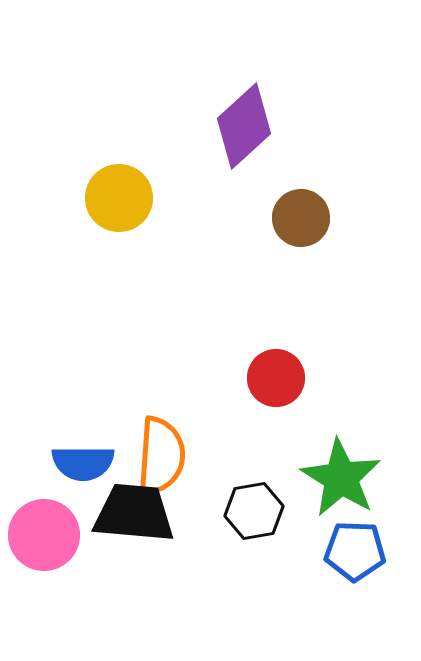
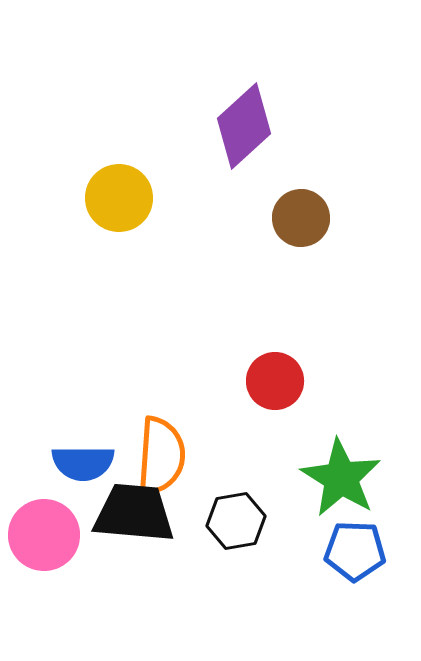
red circle: moved 1 px left, 3 px down
black hexagon: moved 18 px left, 10 px down
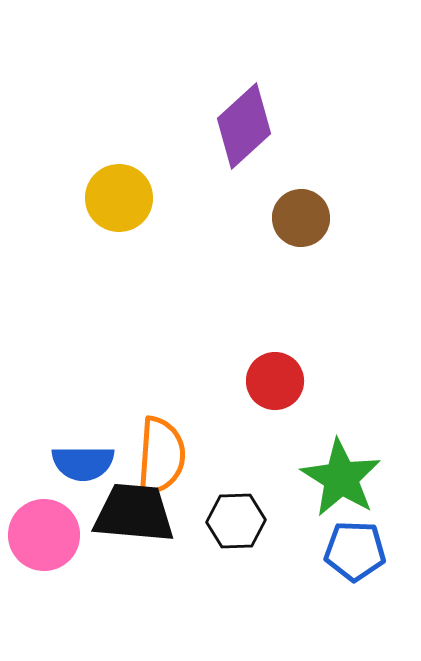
black hexagon: rotated 8 degrees clockwise
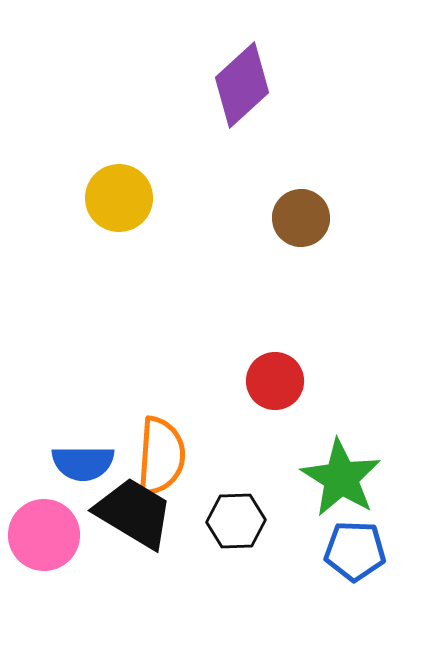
purple diamond: moved 2 px left, 41 px up
black trapezoid: rotated 26 degrees clockwise
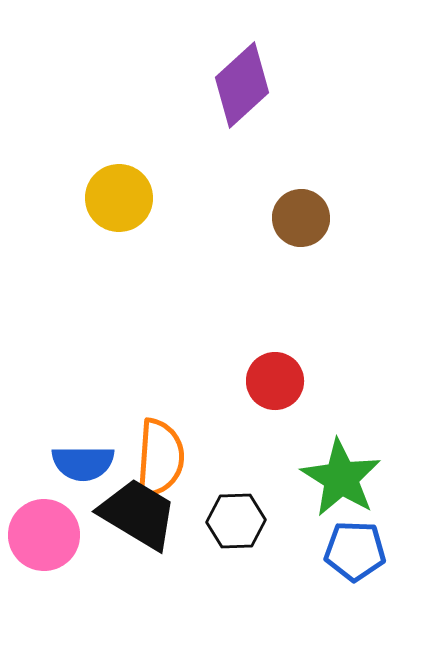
orange semicircle: moved 1 px left, 2 px down
black trapezoid: moved 4 px right, 1 px down
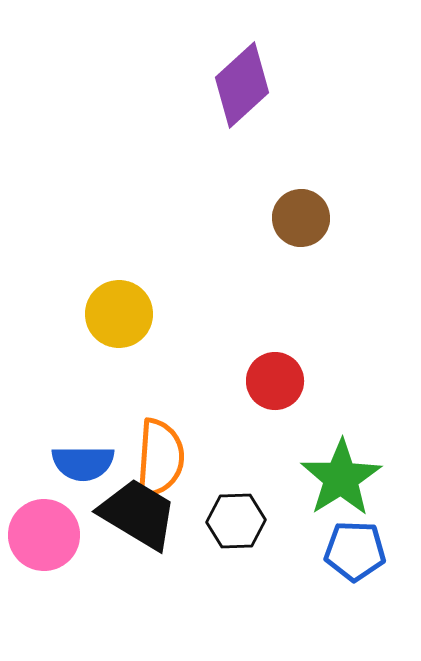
yellow circle: moved 116 px down
green star: rotated 8 degrees clockwise
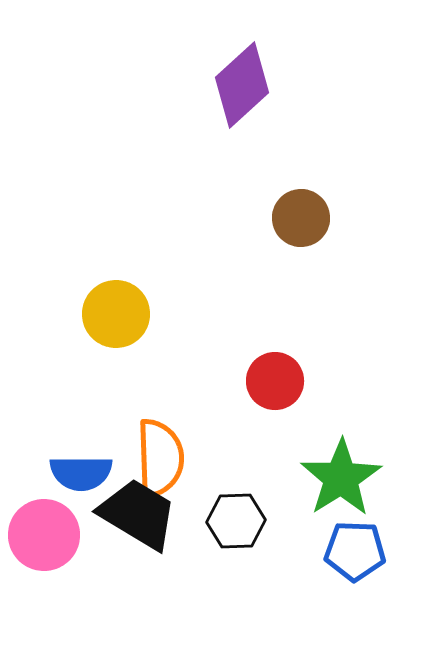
yellow circle: moved 3 px left
orange semicircle: rotated 6 degrees counterclockwise
blue semicircle: moved 2 px left, 10 px down
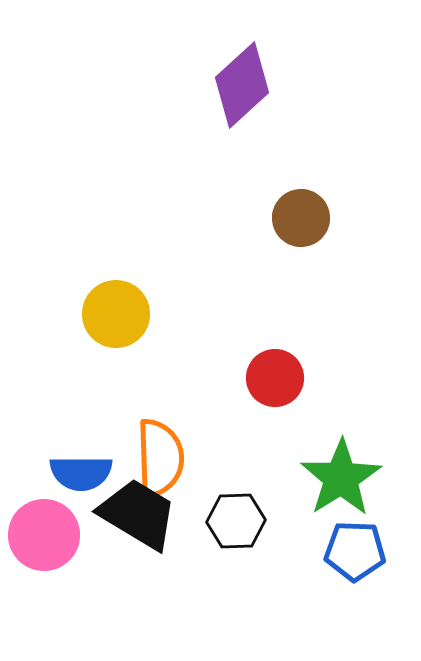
red circle: moved 3 px up
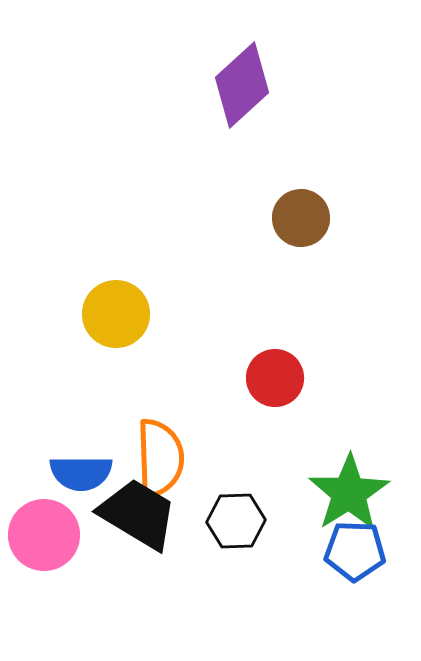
green star: moved 8 px right, 15 px down
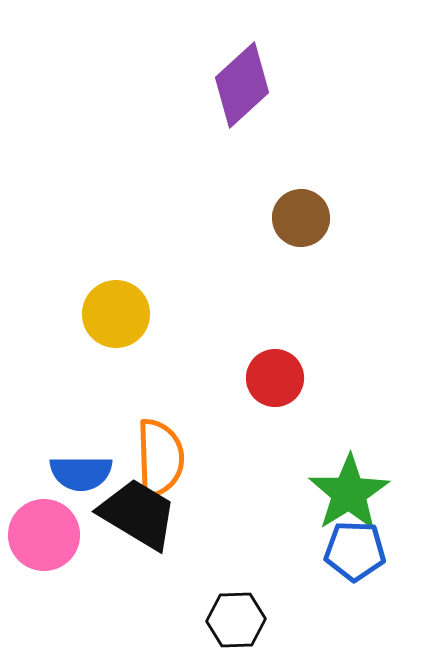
black hexagon: moved 99 px down
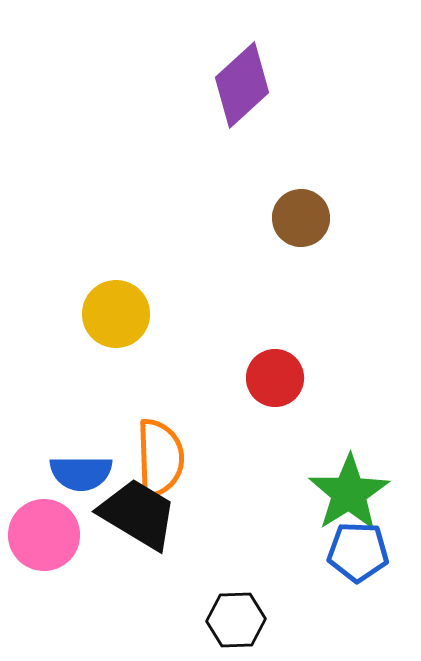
blue pentagon: moved 3 px right, 1 px down
